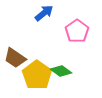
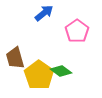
brown trapezoid: rotated 40 degrees clockwise
yellow pentagon: moved 2 px right
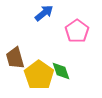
green diamond: rotated 35 degrees clockwise
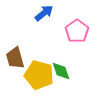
yellow pentagon: rotated 20 degrees counterclockwise
